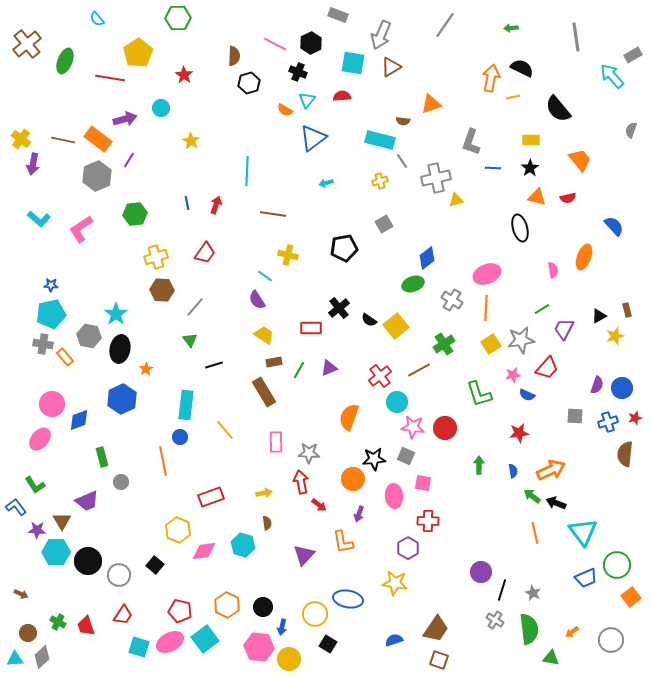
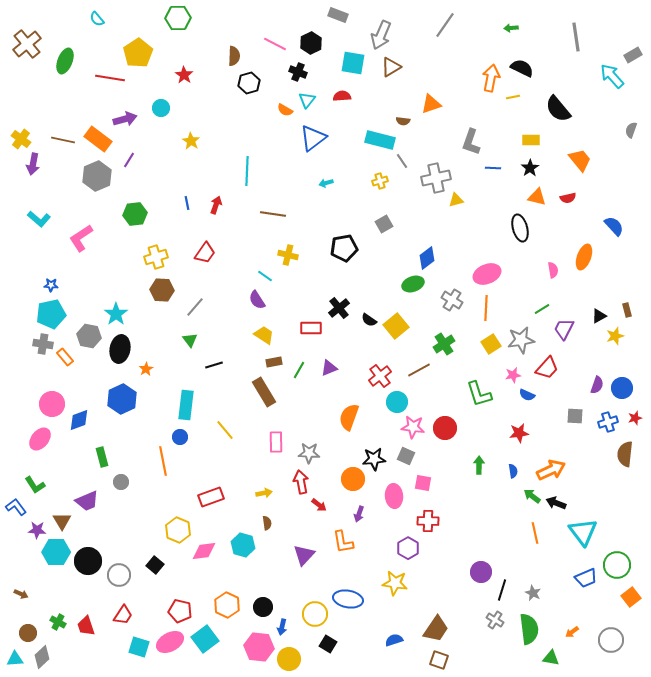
pink L-shape at (81, 229): moved 9 px down
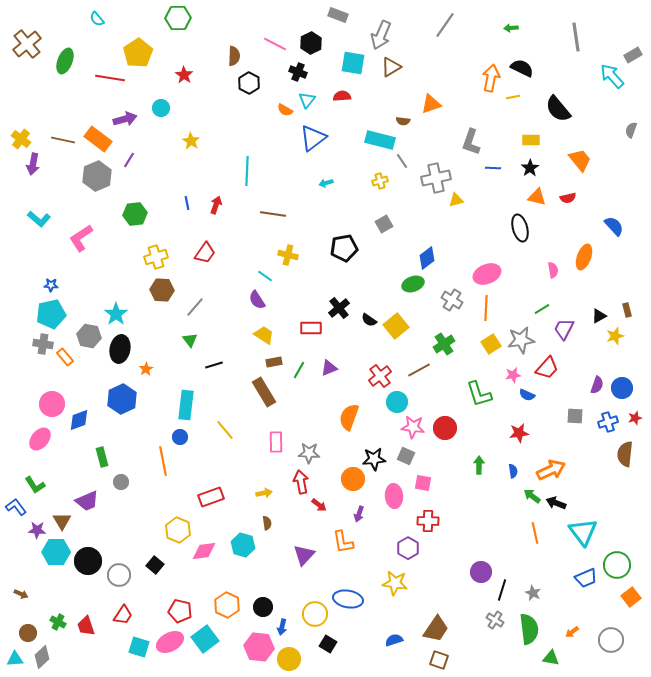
black hexagon at (249, 83): rotated 15 degrees counterclockwise
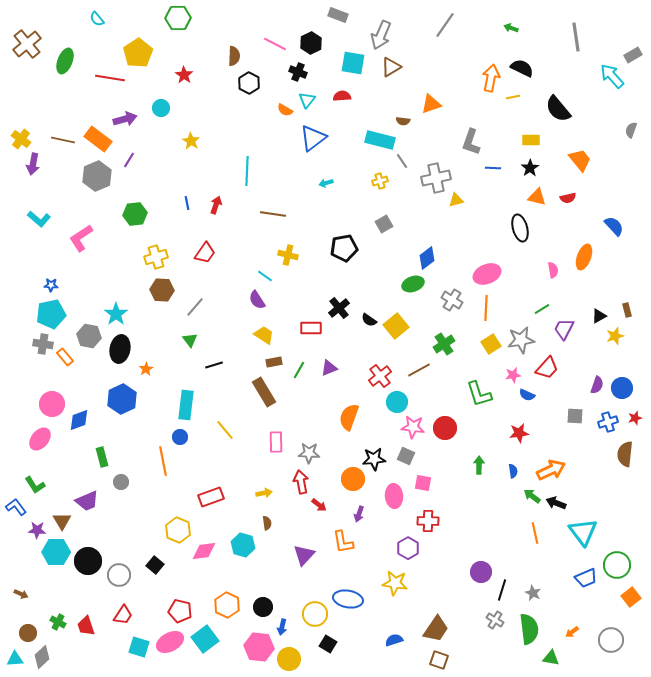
green arrow at (511, 28): rotated 24 degrees clockwise
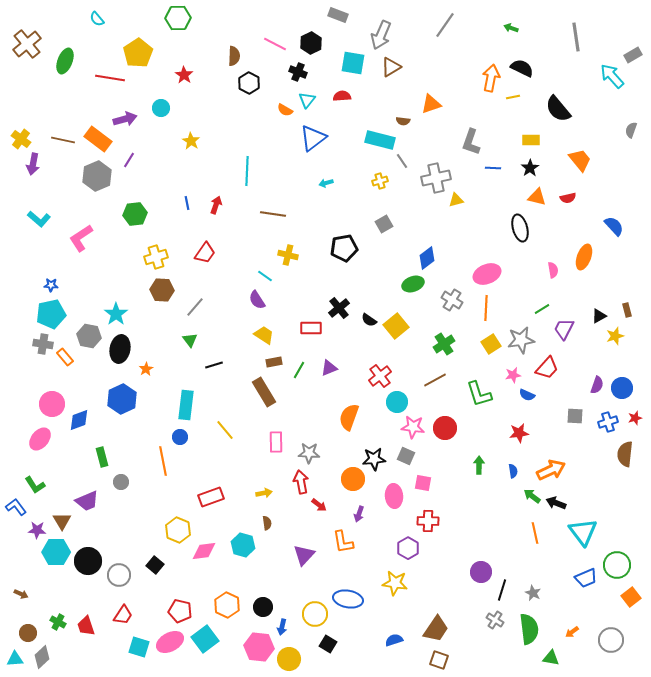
brown line at (419, 370): moved 16 px right, 10 px down
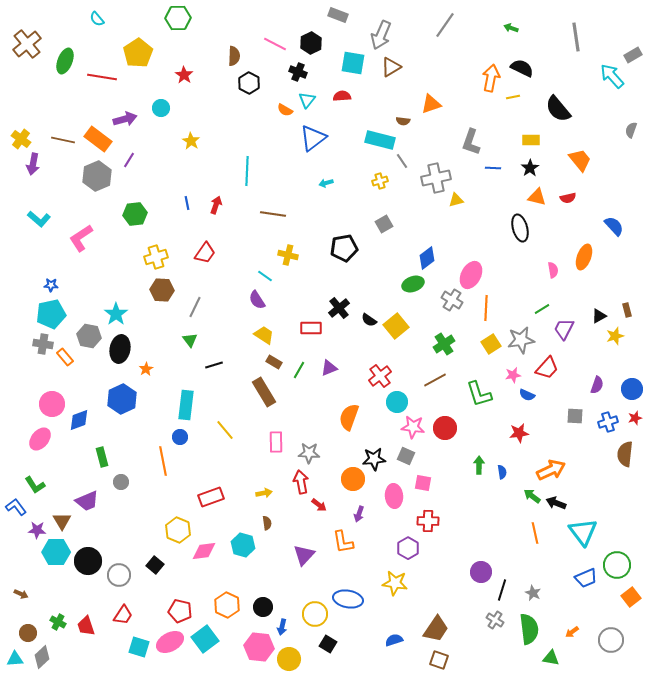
red line at (110, 78): moved 8 px left, 1 px up
pink ellipse at (487, 274): moved 16 px left, 1 px down; rotated 40 degrees counterclockwise
gray line at (195, 307): rotated 15 degrees counterclockwise
brown rectangle at (274, 362): rotated 42 degrees clockwise
blue circle at (622, 388): moved 10 px right, 1 px down
blue semicircle at (513, 471): moved 11 px left, 1 px down
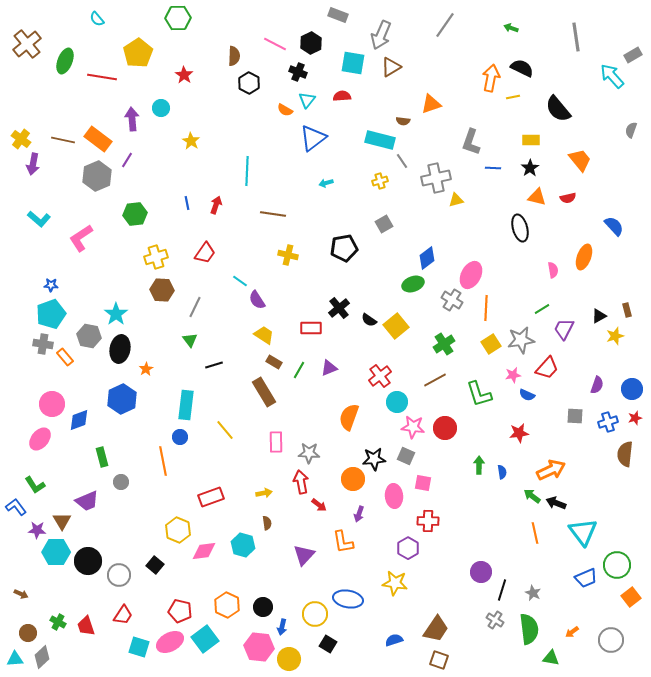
purple arrow at (125, 119): moved 7 px right; rotated 80 degrees counterclockwise
purple line at (129, 160): moved 2 px left
cyan line at (265, 276): moved 25 px left, 5 px down
cyan pentagon at (51, 314): rotated 8 degrees counterclockwise
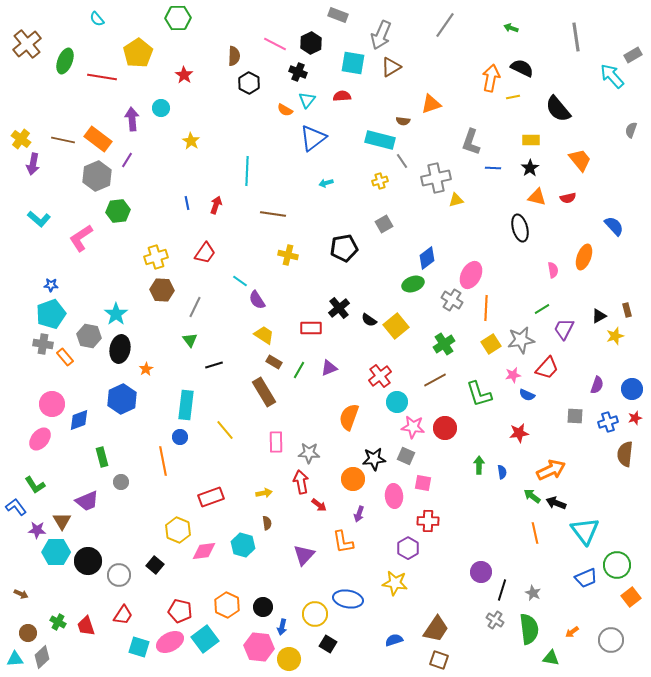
green hexagon at (135, 214): moved 17 px left, 3 px up
cyan triangle at (583, 532): moved 2 px right, 1 px up
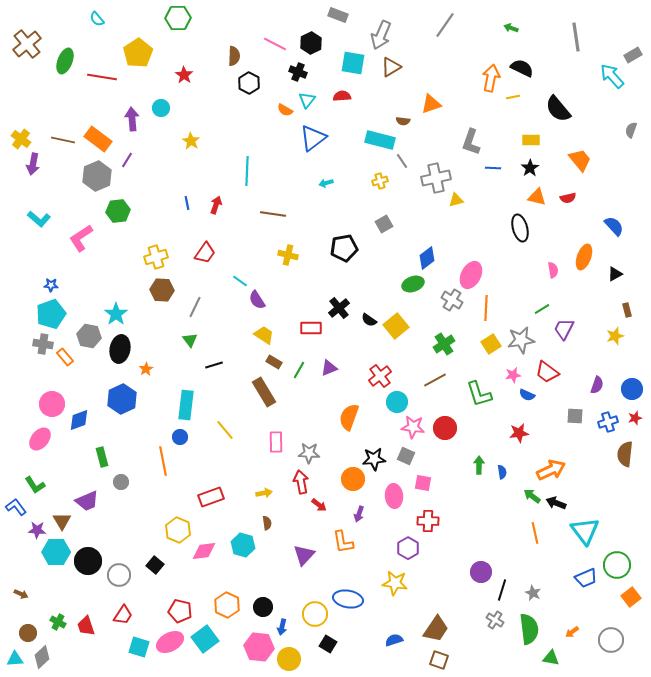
black triangle at (599, 316): moved 16 px right, 42 px up
red trapezoid at (547, 368): moved 4 px down; rotated 85 degrees clockwise
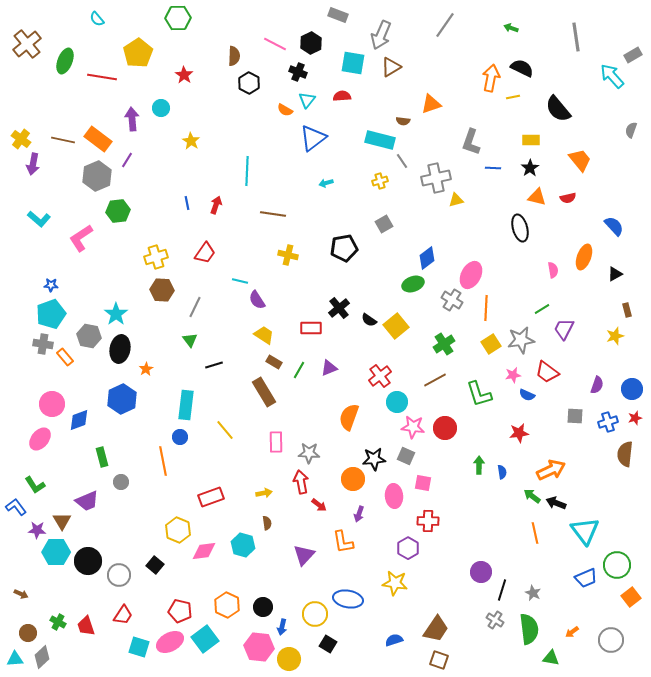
cyan line at (240, 281): rotated 21 degrees counterclockwise
